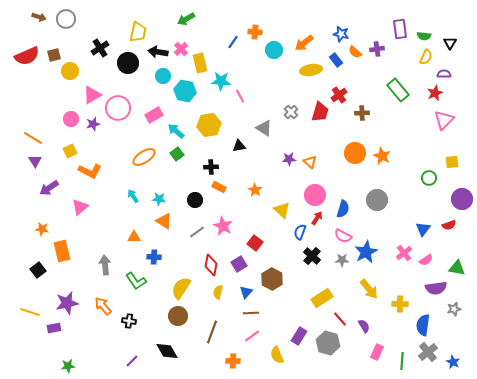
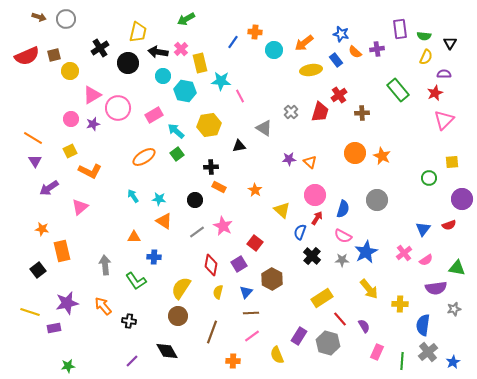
blue star at (453, 362): rotated 16 degrees clockwise
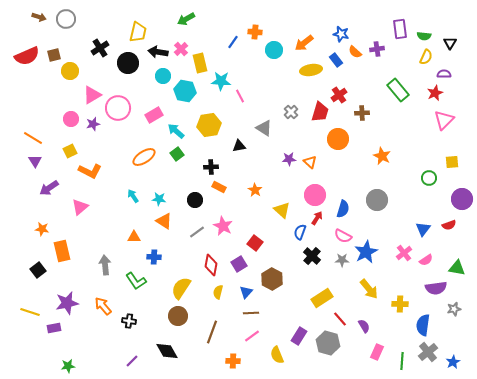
orange circle at (355, 153): moved 17 px left, 14 px up
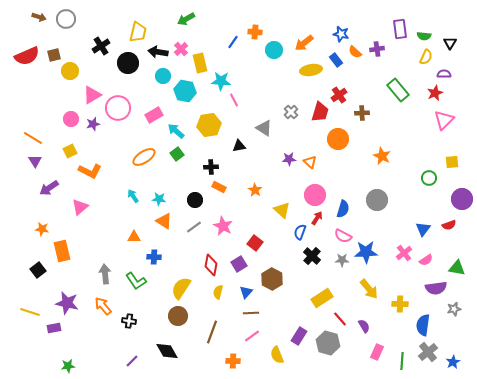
black cross at (100, 48): moved 1 px right, 2 px up
pink line at (240, 96): moved 6 px left, 4 px down
gray line at (197, 232): moved 3 px left, 5 px up
blue star at (366, 252): rotated 25 degrees clockwise
gray arrow at (105, 265): moved 9 px down
purple star at (67, 303): rotated 25 degrees clockwise
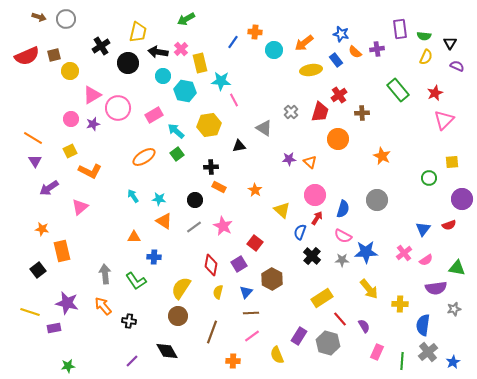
purple semicircle at (444, 74): moved 13 px right, 8 px up; rotated 24 degrees clockwise
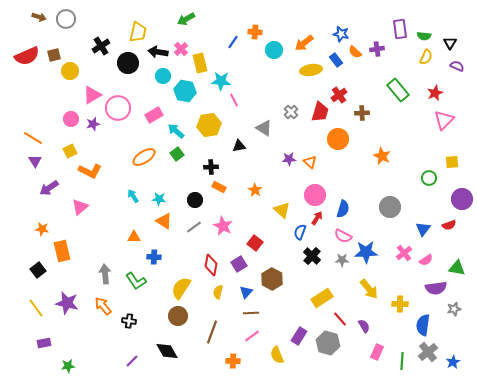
gray circle at (377, 200): moved 13 px right, 7 px down
yellow line at (30, 312): moved 6 px right, 4 px up; rotated 36 degrees clockwise
purple rectangle at (54, 328): moved 10 px left, 15 px down
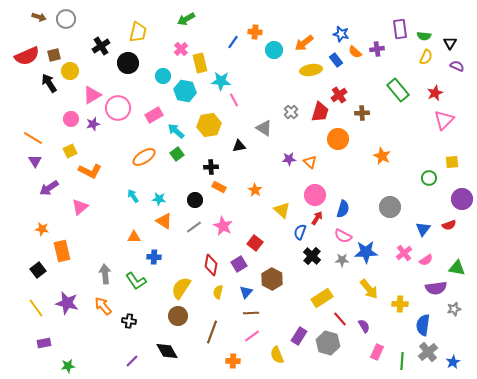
black arrow at (158, 52): moved 109 px left, 31 px down; rotated 48 degrees clockwise
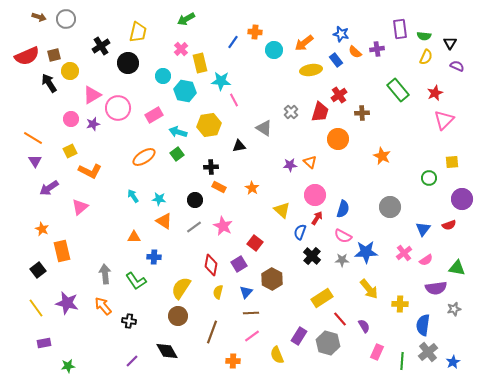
cyan arrow at (176, 131): moved 2 px right, 1 px down; rotated 24 degrees counterclockwise
purple star at (289, 159): moved 1 px right, 6 px down
orange star at (255, 190): moved 3 px left, 2 px up
orange star at (42, 229): rotated 16 degrees clockwise
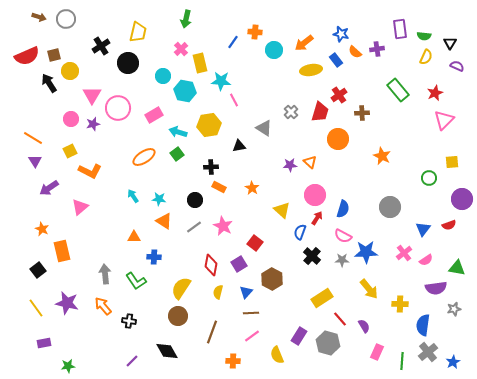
green arrow at (186, 19): rotated 48 degrees counterclockwise
pink triangle at (92, 95): rotated 30 degrees counterclockwise
